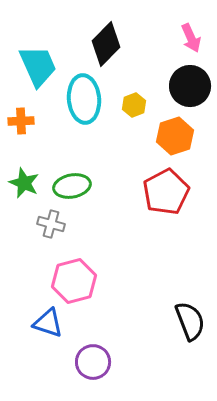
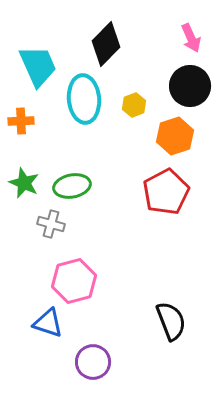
black semicircle: moved 19 px left
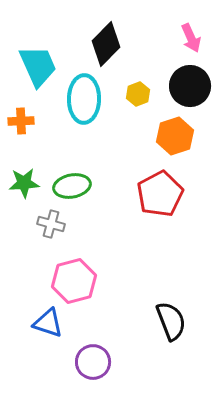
cyan ellipse: rotated 6 degrees clockwise
yellow hexagon: moved 4 px right, 11 px up
green star: rotated 28 degrees counterclockwise
red pentagon: moved 6 px left, 2 px down
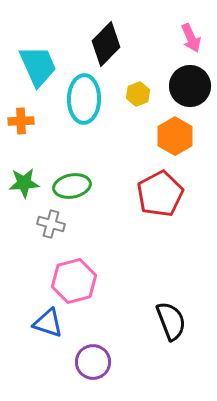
orange hexagon: rotated 12 degrees counterclockwise
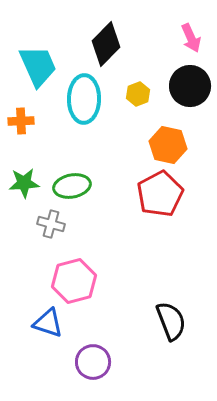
orange hexagon: moved 7 px left, 9 px down; rotated 18 degrees counterclockwise
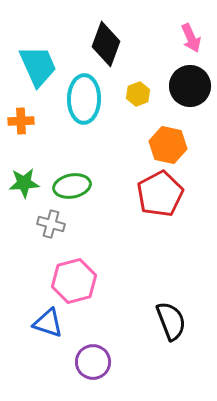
black diamond: rotated 24 degrees counterclockwise
